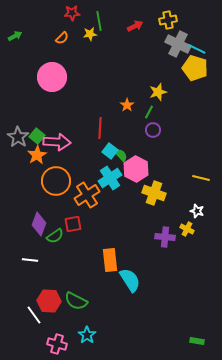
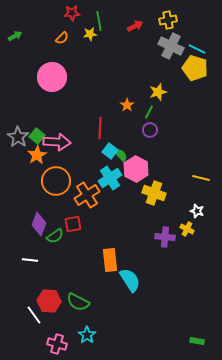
gray cross at (178, 44): moved 7 px left, 2 px down
purple circle at (153, 130): moved 3 px left
green semicircle at (76, 301): moved 2 px right, 1 px down
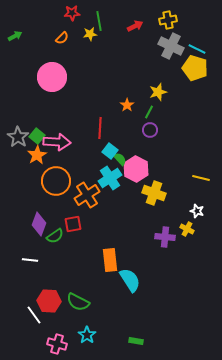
green semicircle at (121, 155): moved 1 px left, 4 px down
green rectangle at (197, 341): moved 61 px left
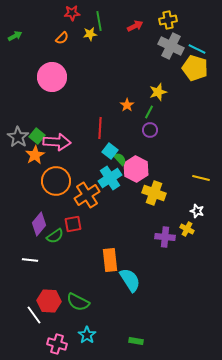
orange star at (37, 155): moved 2 px left
purple diamond at (39, 224): rotated 20 degrees clockwise
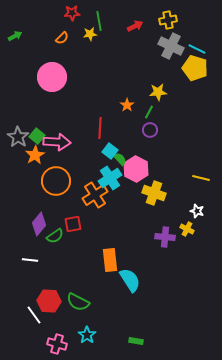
yellow star at (158, 92): rotated 12 degrees clockwise
orange cross at (87, 195): moved 8 px right
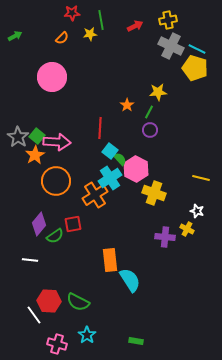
green line at (99, 21): moved 2 px right, 1 px up
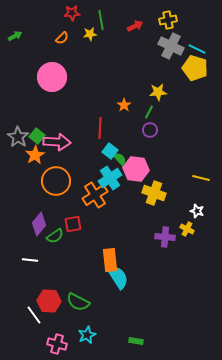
orange star at (127, 105): moved 3 px left
pink hexagon at (136, 169): rotated 20 degrees counterclockwise
cyan semicircle at (130, 280): moved 12 px left, 3 px up
cyan star at (87, 335): rotated 12 degrees clockwise
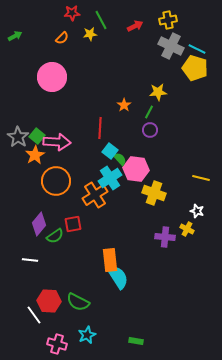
green line at (101, 20): rotated 18 degrees counterclockwise
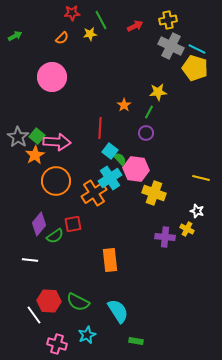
purple circle at (150, 130): moved 4 px left, 3 px down
orange cross at (95, 195): moved 1 px left, 2 px up
cyan semicircle at (118, 277): moved 34 px down
